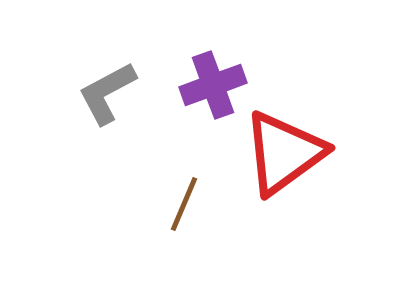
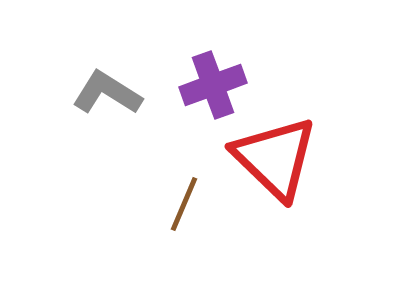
gray L-shape: rotated 60 degrees clockwise
red triangle: moved 9 px left, 5 px down; rotated 40 degrees counterclockwise
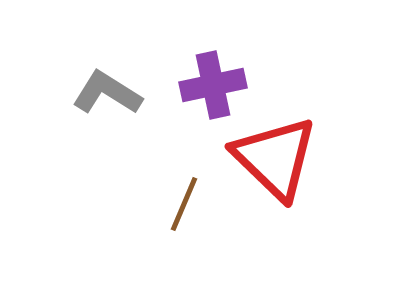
purple cross: rotated 8 degrees clockwise
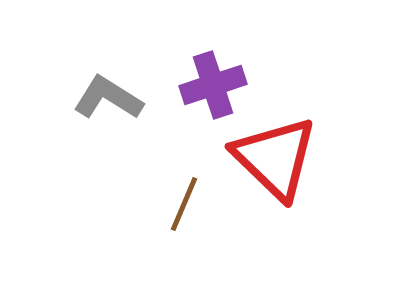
purple cross: rotated 6 degrees counterclockwise
gray L-shape: moved 1 px right, 5 px down
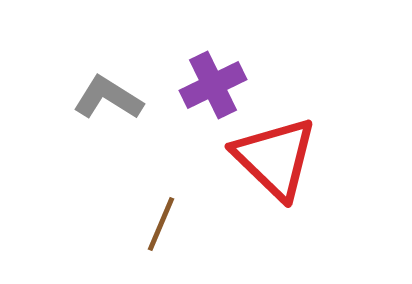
purple cross: rotated 8 degrees counterclockwise
brown line: moved 23 px left, 20 px down
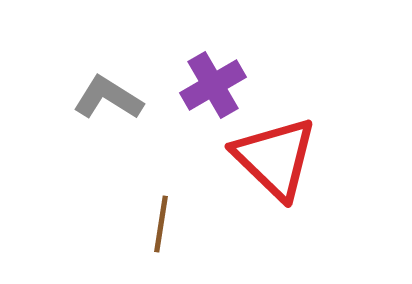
purple cross: rotated 4 degrees counterclockwise
brown line: rotated 14 degrees counterclockwise
